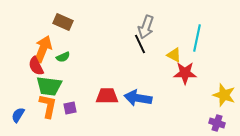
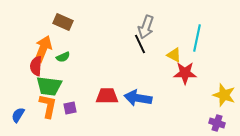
red semicircle: rotated 30 degrees clockwise
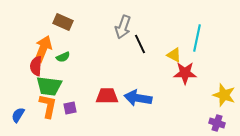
gray arrow: moved 23 px left
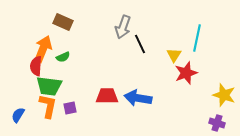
yellow triangle: rotated 35 degrees clockwise
red star: moved 1 px right; rotated 20 degrees counterclockwise
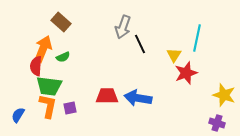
brown rectangle: moved 2 px left; rotated 18 degrees clockwise
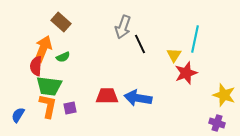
cyan line: moved 2 px left, 1 px down
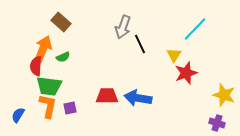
cyan line: moved 10 px up; rotated 32 degrees clockwise
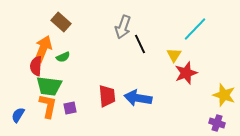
red trapezoid: rotated 85 degrees clockwise
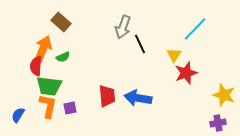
purple cross: moved 1 px right; rotated 28 degrees counterclockwise
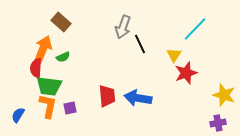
red semicircle: moved 2 px down
